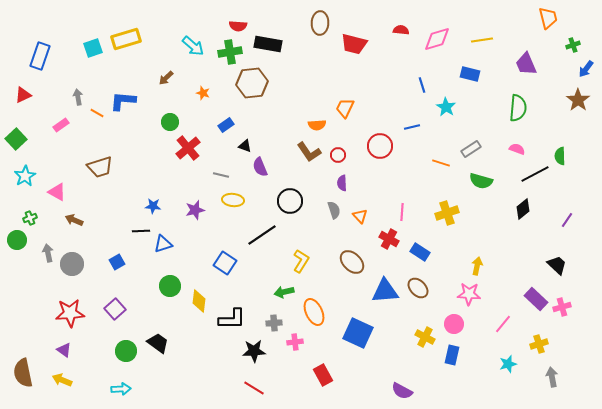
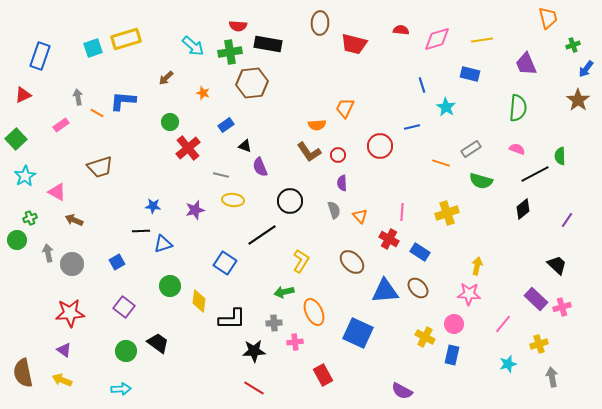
purple square at (115, 309): moved 9 px right, 2 px up; rotated 10 degrees counterclockwise
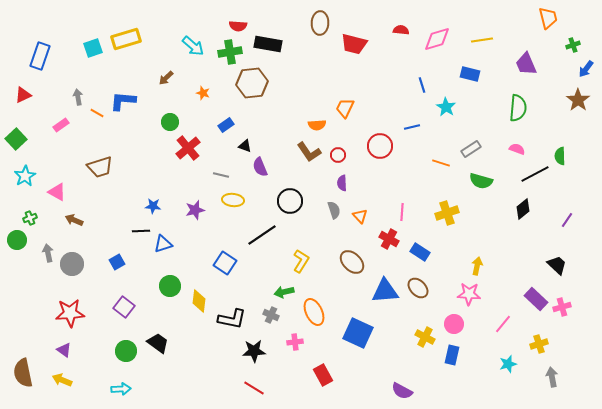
black L-shape at (232, 319): rotated 12 degrees clockwise
gray cross at (274, 323): moved 3 px left, 8 px up; rotated 28 degrees clockwise
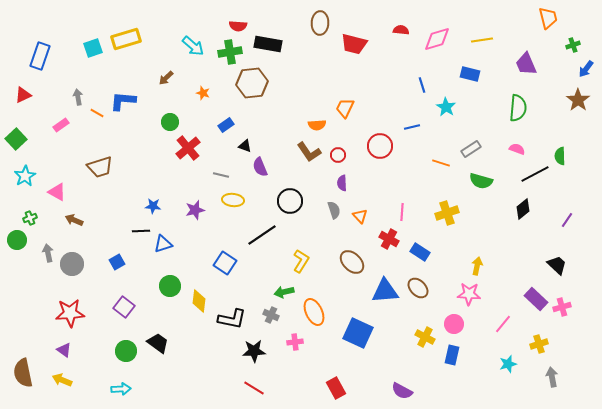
red rectangle at (323, 375): moved 13 px right, 13 px down
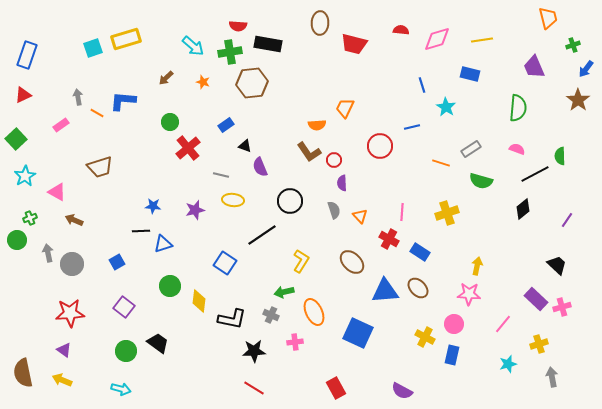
blue rectangle at (40, 56): moved 13 px left, 1 px up
purple trapezoid at (526, 64): moved 8 px right, 3 px down
orange star at (203, 93): moved 11 px up
red circle at (338, 155): moved 4 px left, 5 px down
cyan arrow at (121, 389): rotated 18 degrees clockwise
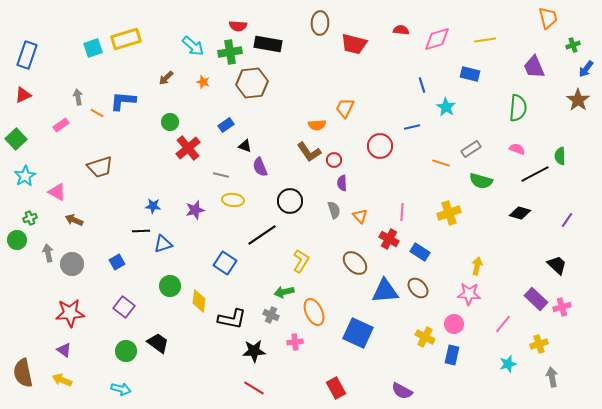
yellow line at (482, 40): moved 3 px right
black diamond at (523, 209): moved 3 px left, 4 px down; rotated 55 degrees clockwise
yellow cross at (447, 213): moved 2 px right
brown ellipse at (352, 262): moved 3 px right, 1 px down
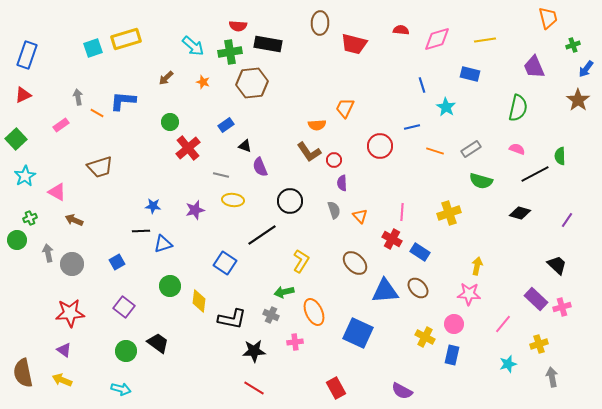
green semicircle at (518, 108): rotated 8 degrees clockwise
orange line at (441, 163): moved 6 px left, 12 px up
red cross at (389, 239): moved 3 px right
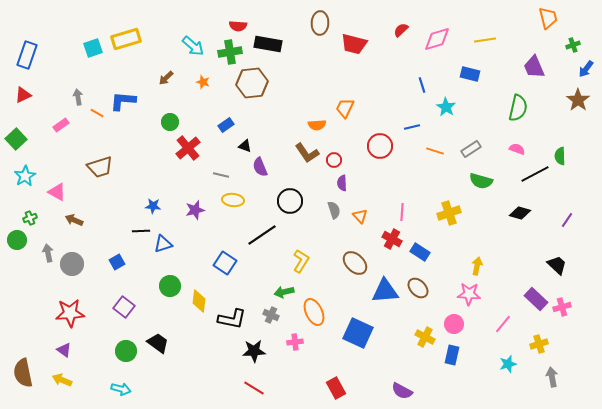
red semicircle at (401, 30): rotated 49 degrees counterclockwise
brown L-shape at (309, 152): moved 2 px left, 1 px down
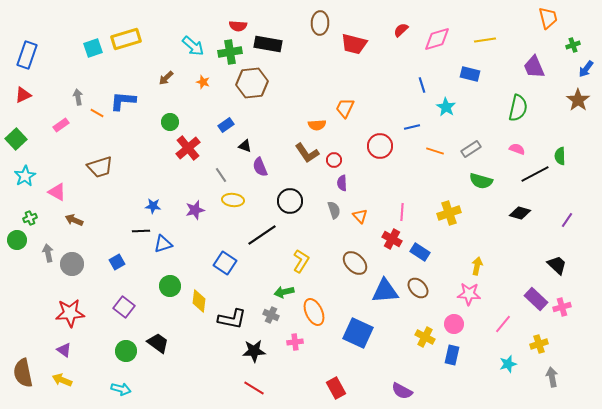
gray line at (221, 175): rotated 42 degrees clockwise
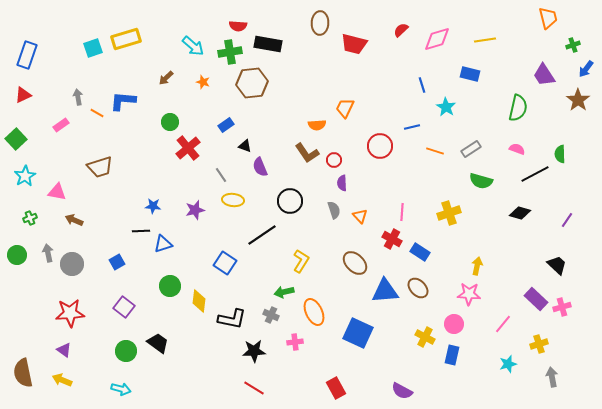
purple trapezoid at (534, 67): moved 10 px right, 8 px down; rotated 10 degrees counterclockwise
green semicircle at (560, 156): moved 2 px up
pink triangle at (57, 192): rotated 18 degrees counterclockwise
green circle at (17, 240): moved 15 px down
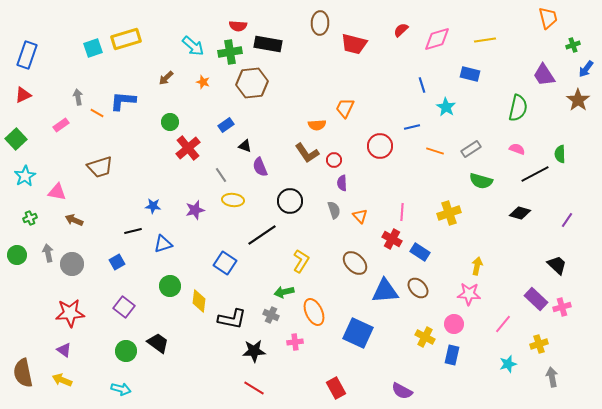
black line at (141, 231): moved 8 px left; rotated 12 degrees counterclockwise
